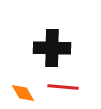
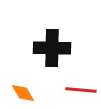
red line: moved 18 px right, 3 px down
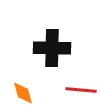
orange diamond: rotated 15 degrees clockwise
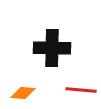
orange diamond: rotated 70 degrees counterclockwise
